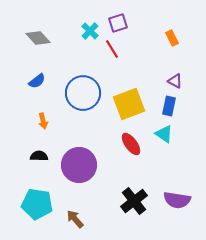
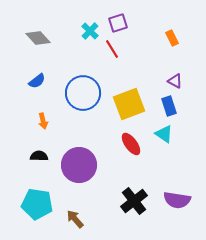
blue rectangle: rotated 30 degrees counterclockwise
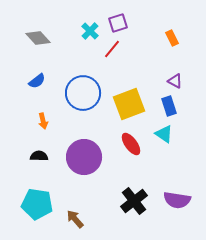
red line: rotated 72 degrees clockwise
purple circle: moved 5 px right, 8 px up
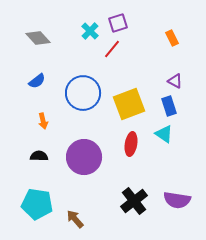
red ellipse: rotated 45 degrees clockwise
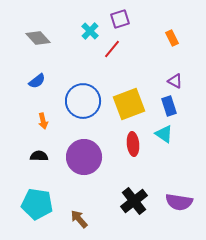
purple square: moved 2 px right, 4 px up
blue circle: moved 8 px down
red ellipse: moved 2 px right; rotated 15 degrees counterclockwise
purple semicircle: moved 2 px right, 2 px down
brown arrow: moved 4 px right
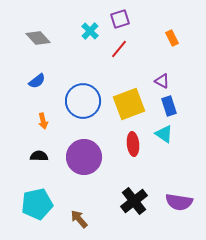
red line: moved 7 px right
purple triangle: moved 13 px left
cyan pentagon: rotated 20 degrees counterclockwise
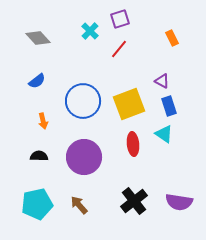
brown arrow: moved 14 px up
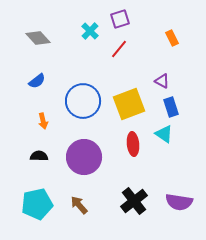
blue rectangle: moved 2 px right, 1 px down
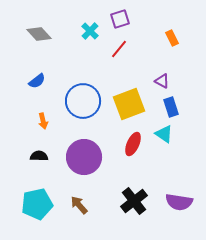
gray diamond: moved 1 px right, 4 px up
red ellipse: rotated 30 degrees clockwise
